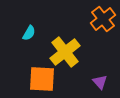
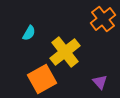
orange square: rotated 32 degrees counterclockwise
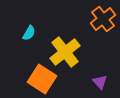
orange square: rotated 28 degrees counterclockwise
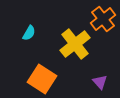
yellow cross: moved 10 px right, 8 px up
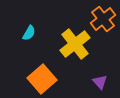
orange square: rotated 16 degrees clockwise
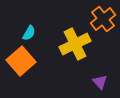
yellow cross: rotated 12 degrees clockwise
orange square: moved 21 px left, 18 px up
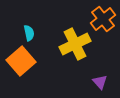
cyan semicircle: rotated 42 degrees counterclockwise
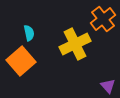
purple triangle: moved 8 px right, 4 px down
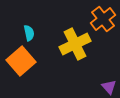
purple triangle: moved 1 px right, 1 px down
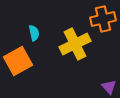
orange cross: rotated 25 degrees clockwise
cyan semicircle: moved 5 px right
orange square: moved 3 px left; rotated 12 degrees clockwise
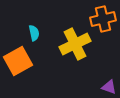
purple triangle: rotated 28 degrees counterclockwise
